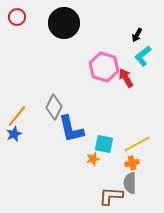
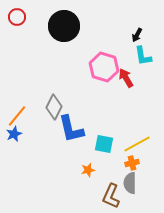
black circle: moved 3 px down
cyan L-shape: rotated 60 degrees counterclockwise
orange star: moved 5 px left, 11 px down
brown L-shape: rotated 70 degrees counterclockwise
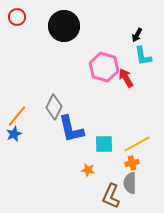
cyan square: rotated 12 degrees counterclockwise
orange star: rotated 24 degrees clockwise
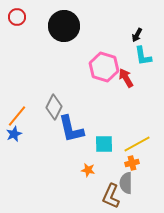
gray semicircle: moved 4 px left
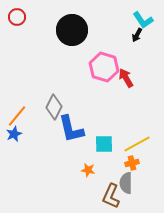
black circle: moved 8 px right, 4 px down
cyan L-shape: moved 36 px up; rotated 25 degrees counterclockwise
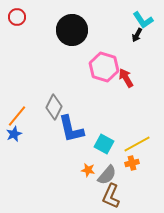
cyan square: rotated 30 degrees clockwise
gray semicircle: moved 19 px left, 8 px up; rotated 140 degrees counterclockwise
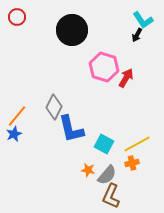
red arrow: rotated 60 degrees clockwise
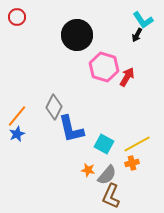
black circle: moved 5 px right, 5 px down
red arrow: moved 1 px right, 1 px up
blue star: moved 3 px right
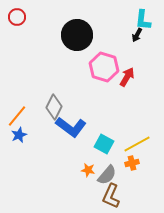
cyan L-shape: rotated 40 degrees clockwise
blue L-shape: moved 2 px up; rotated 40 degrees counterclockwise
blue star: moved 2 px right, 1 px down
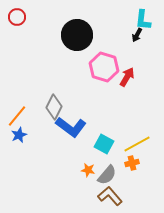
brown L-shape: moved 1 px left; rotated 115 degrees clockwise
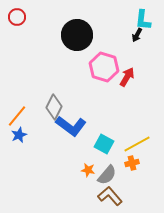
blue L-shape: moved 1 px up
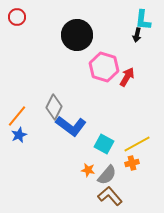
black arrow: rotated 16 degrees counterclockwise
